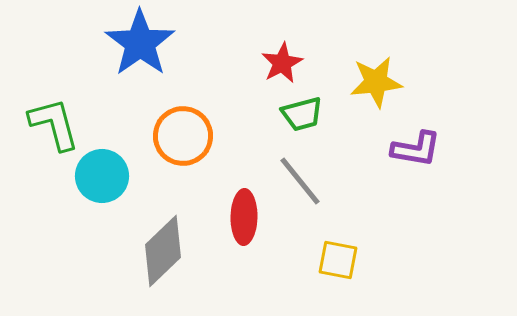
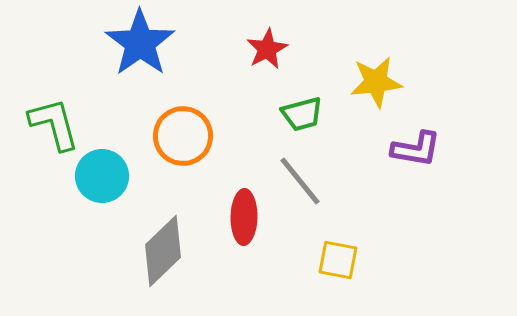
red star: moved 15 px left, 14 px up
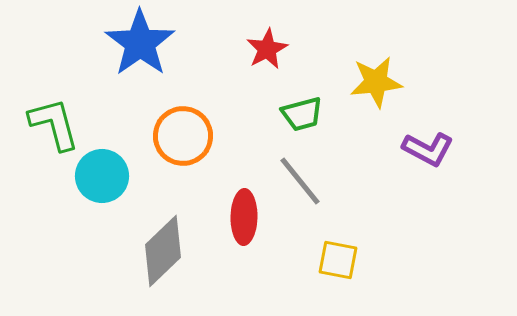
purple L-shape: moved 12 px right; rotated 18 degrees clockwise
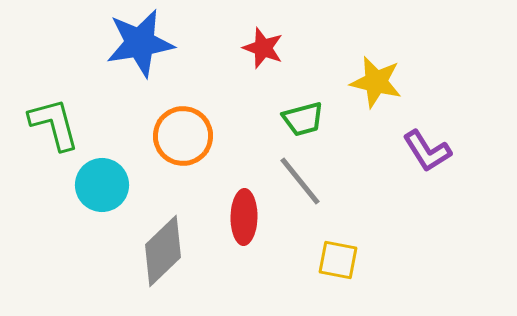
blue star: rotated 26 degrees clockwise
red star: moved 4 px left, 1 px up; rotated 24 degrees counterclockwise
yellow star: rotated 20 degrees clockwise
green trapezoid: moved 1 px right, 5 px down
purple L-shape: moved 1 px left, 2 px down; rotated 30 degrees clockwise
cyan circle: moved 9 px down
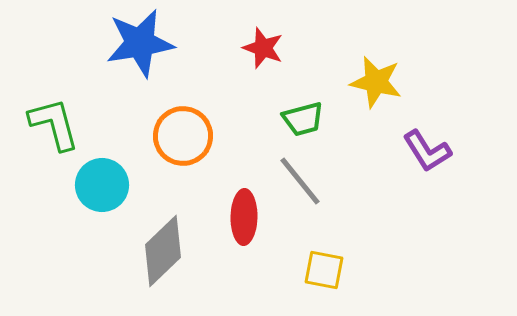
yellow square: moved 14 px left, 10 px down
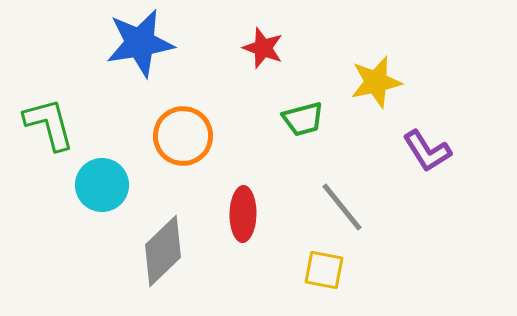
yellow star: rotated 26 degrees counterclockwise
green L-shape: moved 5 px left
gray line: moved 42 px right, 26 px down
red ellipse: moved 1 px left, 3 px up
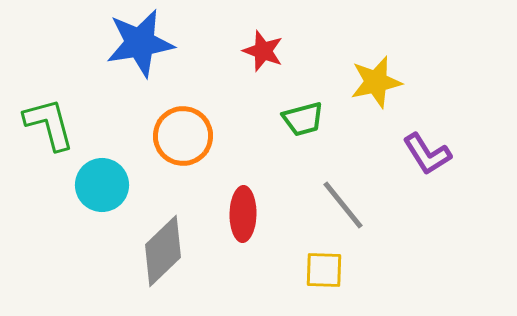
red star: moved 3 px down
purple L-shape: moved 3 px down
gray line: moved 1 px right, 2 px up
yellow square: rotated 9 degrees counterclockwise
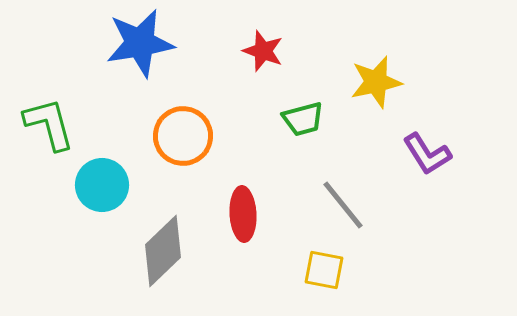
red ellipse: rotated 4 degrees counterclockwise
yellow square: rotated 9 degrees clockwise
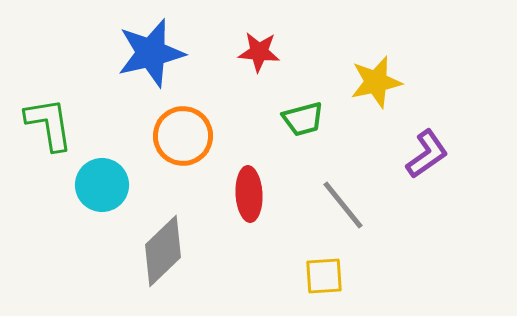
blue star: moved 11 px right, 10 px down; rotated 4 degrees counterclockwise
red star: moved 4 px left, 1 px down; rotated 15 degrees counterclockwise
green L-shape: rotated 6 degrees clockwise
purple L-shape: rotated 93 degrees counterclockwise
red ellipse: moved 6 px right, 20 px up
yellow square: moved 6 px down; rotated 15 degrees counterclockwise
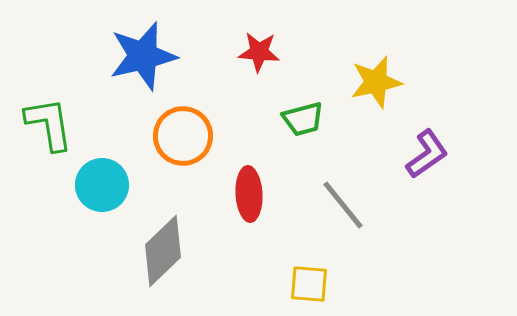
blue star: moved 8 px left, 3 px down
yellow square: moved 15 px left, 8 px down; rotated 9 degrees clockwise
